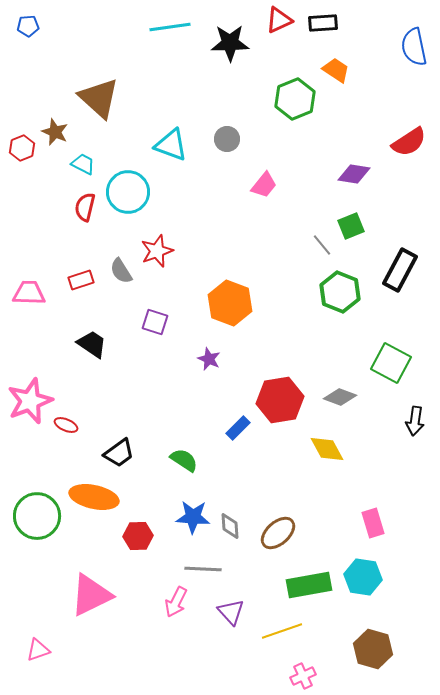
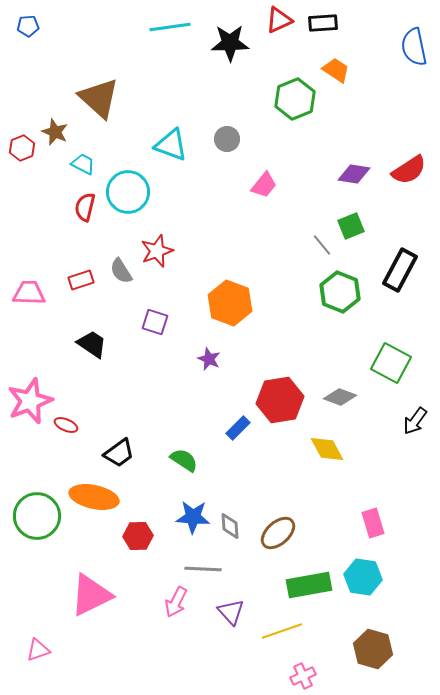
red semicircle at (409, 142): moved 28 px down
black arrow at (415, 421): rotated 28 degrees clockwise
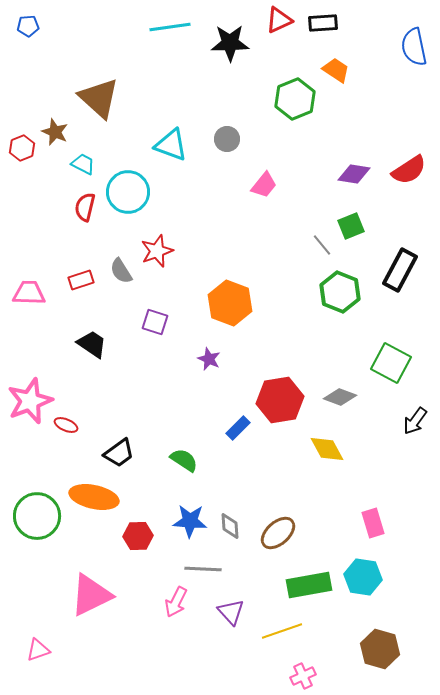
blue star at (193, 517): moved 3 px left, 4 px down
brown hexagon at (373, 649): moved 7 px right
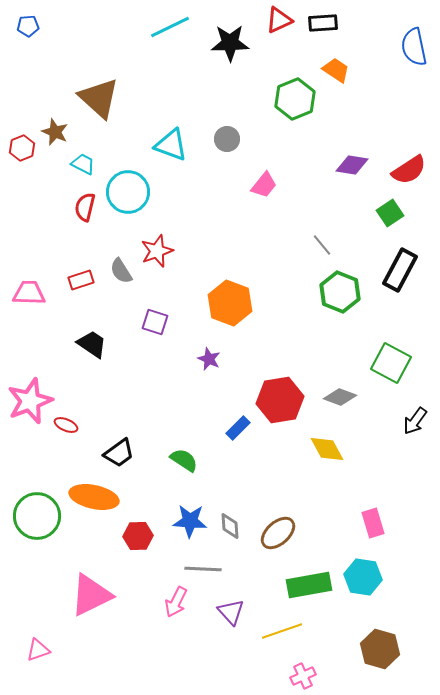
cyan line at (170, 27): rotated 18 degrees counterclockwise
purple diamond at (354, 174): moved 2 px left, 9 px up
green square at (351, 226): moved 39 px right, 13 px up; rotated 12 degrees counterclockwise
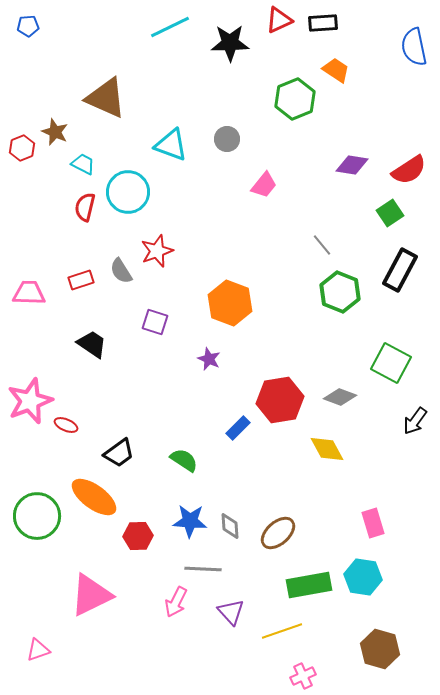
brown triangle at (99, 98): moved 7 px right; rotated 18 degrees counterclockwise
orange ellipse at (94, 497): rotated 24 degrees clockwise
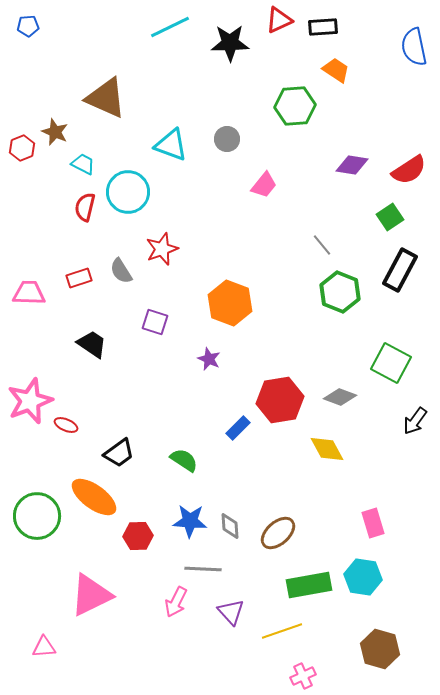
black rectangle at (323, 23): moved 4 px down
green hexagon at (295, 99): moved 7 px down; rotated 18 degrees clockwise
green square at (390, 213): moved 4 px down
red star at (157, 251): moved 5 px right, 2 px up
red rectangle at (81, 280): moved 2 px left, 2 px up
pink triangle at (38, 650): moved 6 px right, 3 px up; rotated 15 degrees clockwise
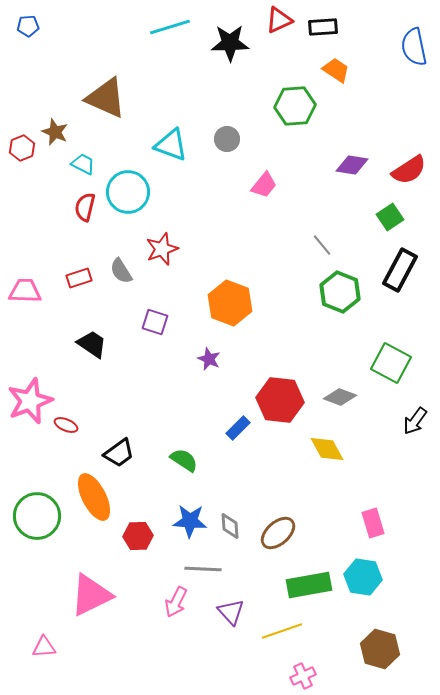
cyan line at (170, 27): rotated 9 degrees clockwise
pink trapezoid at (29, 293): moved 4 px left, 2 px up
red hexagon at (280, 400): rotated 15 degrees clockwise
orange ellipse at (94, 497): rotated 27 degrees clockwise
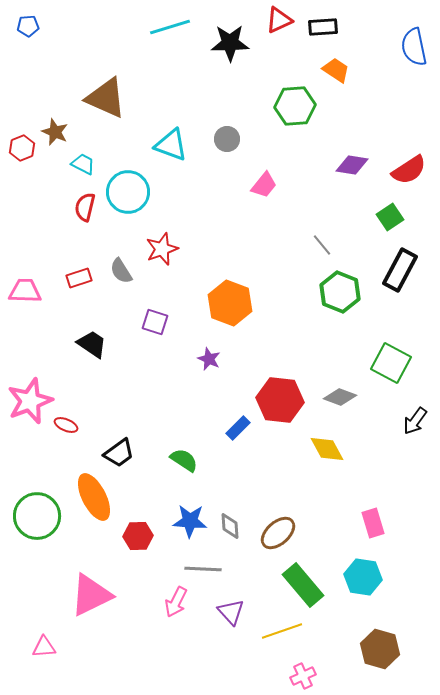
green rectangle at (309, 585): moved 6 px left; rotated 60 degrees clockwise
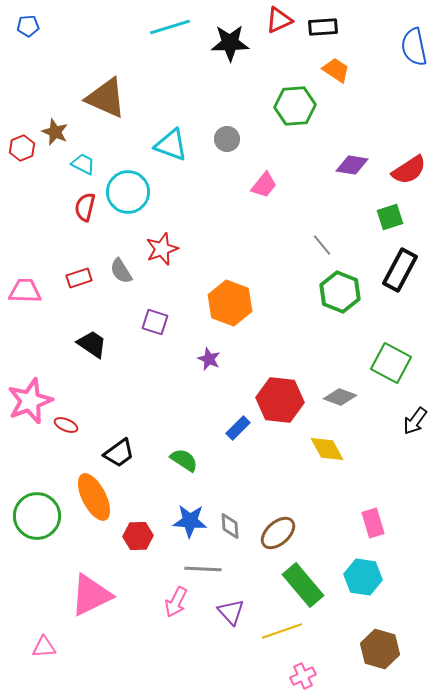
green square at (390, 217): rotated 16 degrees clockwise
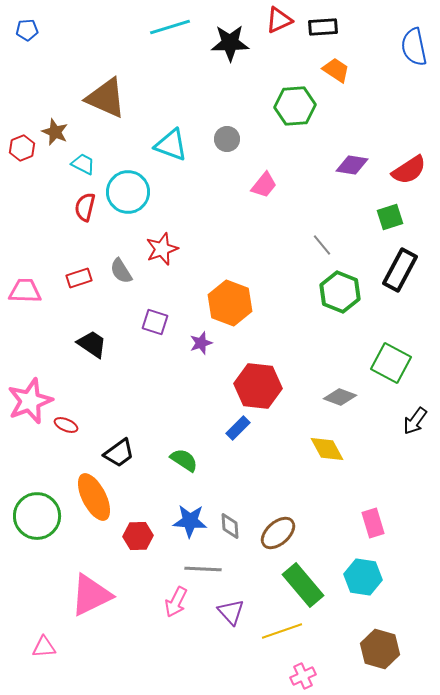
blue pentagon at (28, 26): moved 1 px left, 4 px down
purple star at (209, 359): moved 8 px left, 16 px up; rotated 30 degrees clockwise
red hexagon at (280, 400): moved 22 px left, 14 px up
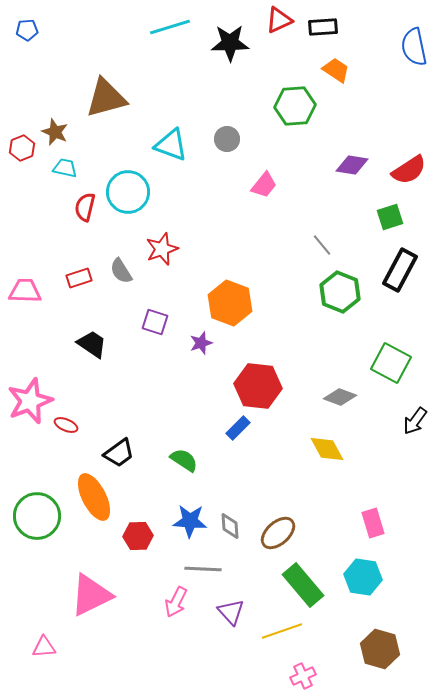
brown triangle at (106, 98): rotated 39 degrees counterclockwise
cyan trapezoid at (83, 164): moved 18 px left, 4 px down; rotated 15 degrees counterclockwise
